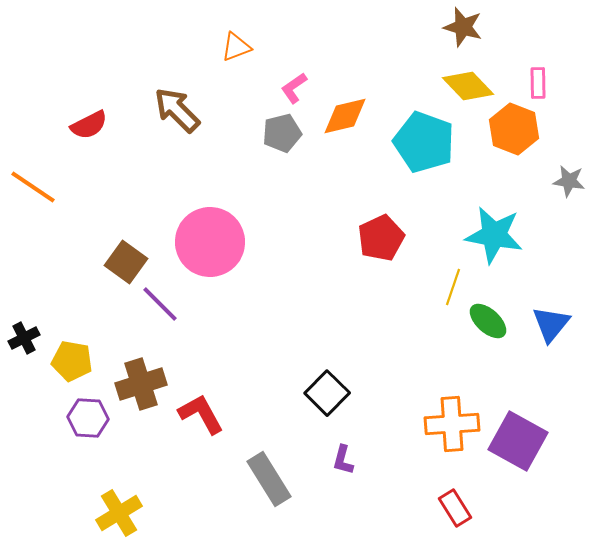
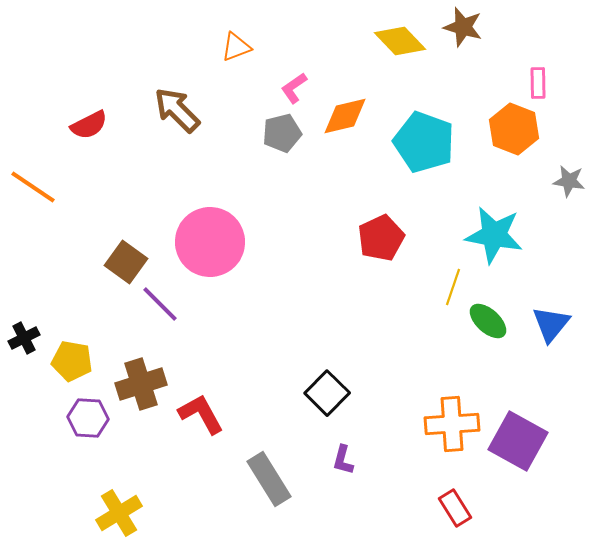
yellow diamond: moved 68 px left, 45 px up
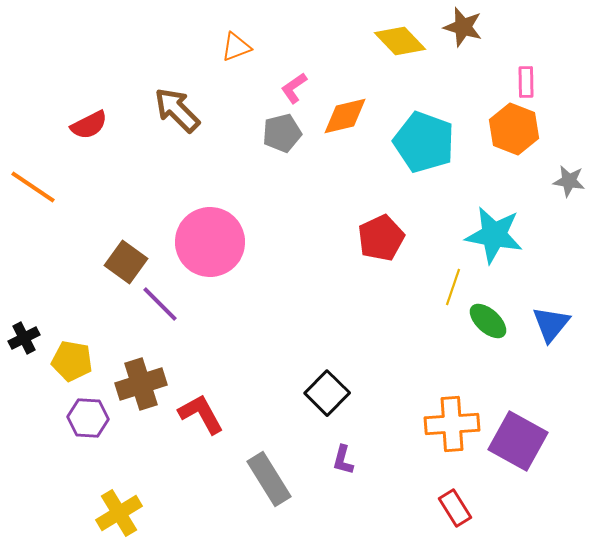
pink rectangle: moved 12 px left, 1 px up
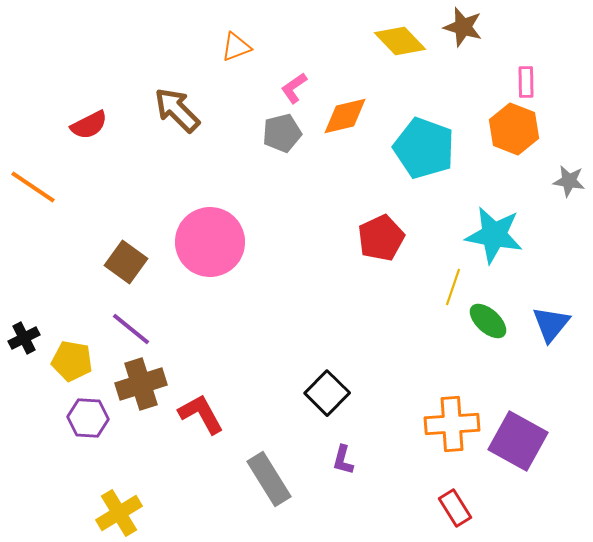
cyan pentagon: moved 6 px down
purple line: moved 29 px left, 25 px down; rotated 6 degrees counterclockwise
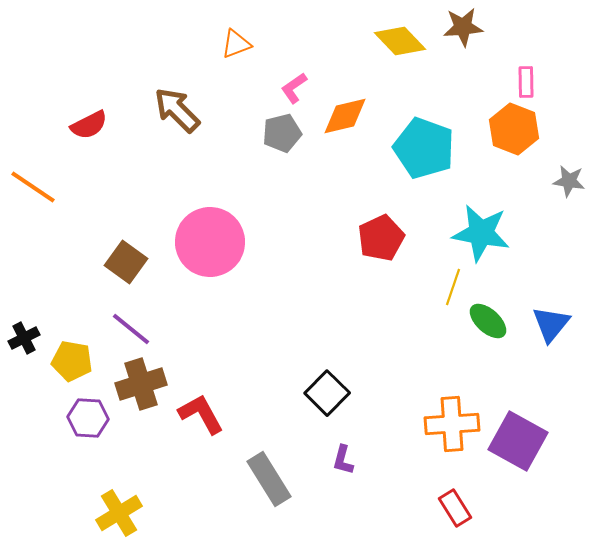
brown star: rotated 21 degrees counterclockwise
orange triangle: moved 3 px up
cyan star: moved 13 px left, 2 px up
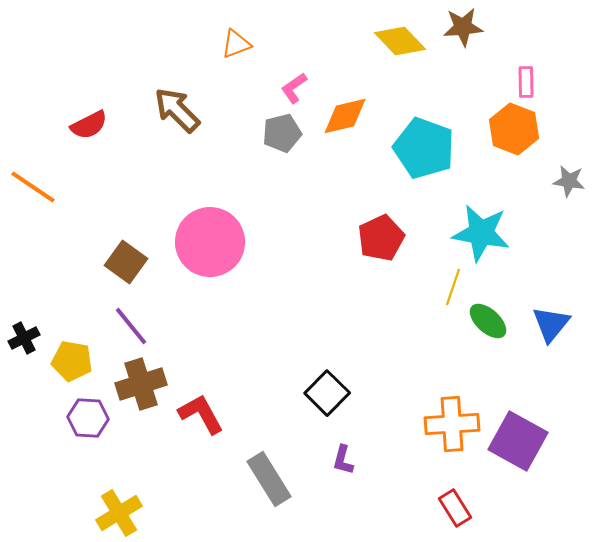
purple line: moved 3 px up; rotated 12 degrees clockwise
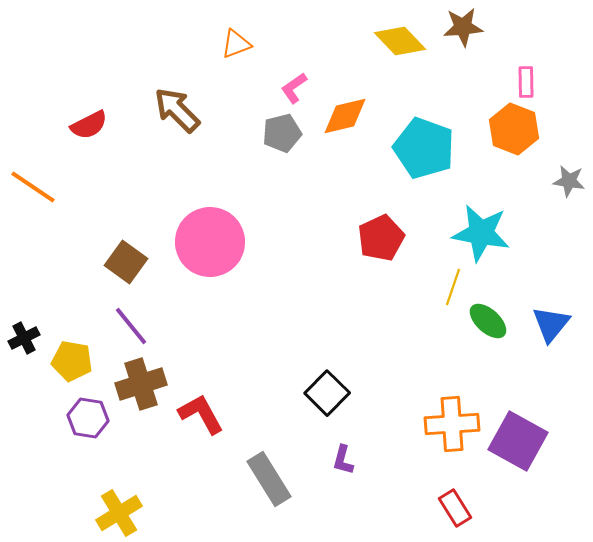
purple hexagon: rotated 6 degrees clockwise
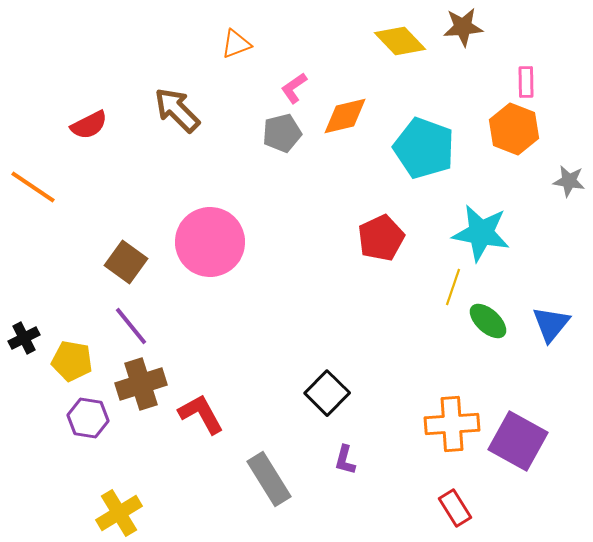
purple L-shape: moved 2 px right
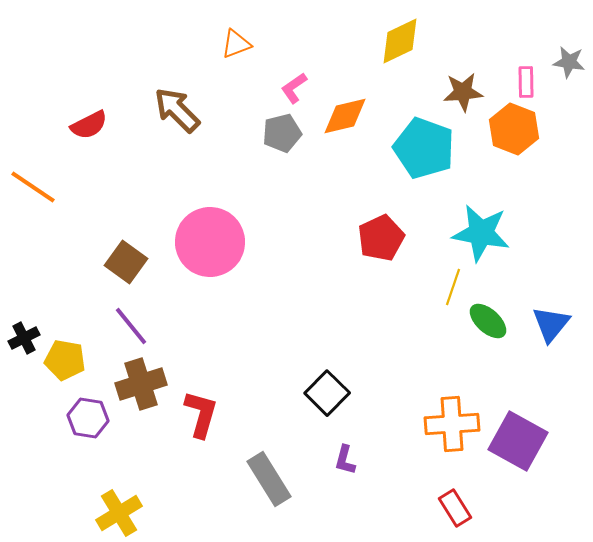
brown star: moved 65 px down
yellow diamond: rotated 72 degrees counterclockwise
gray star: moved 119 px up
yellow pentagon: moved 7 px left, 1 px up
red L-shape: rotated 45 degrees clockwise
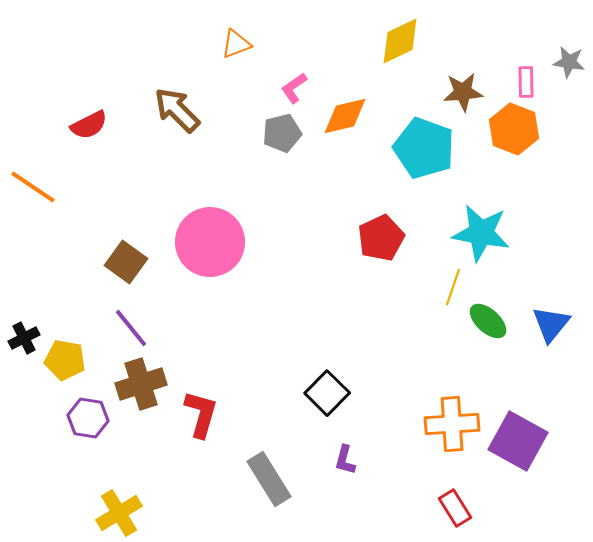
purple line: moved 2 px down
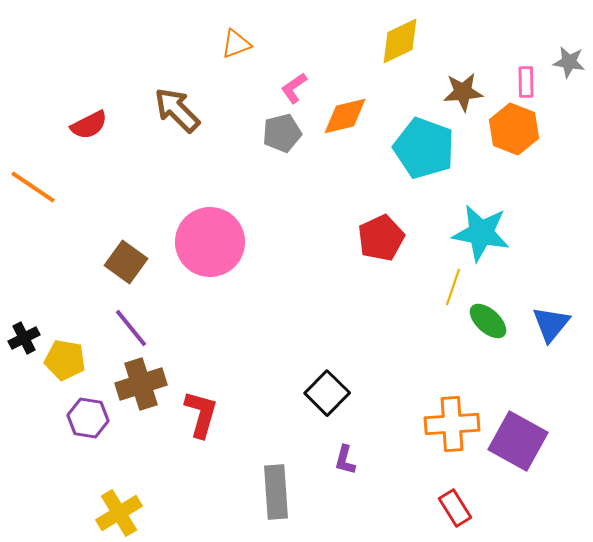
gray rectangle: moved 7 px right, 13 px down; rotated 28 degrees clockwise
